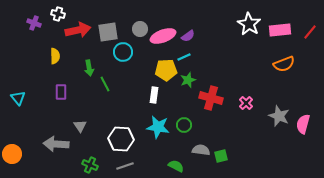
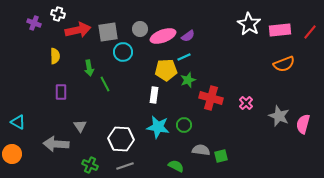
cyan triangle: moved 24 px down; rotated 21 degrees counterclockwise
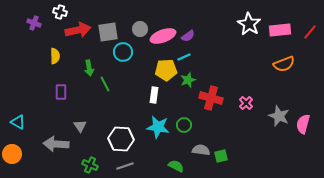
white cross: moved 2 px right, 2 px up
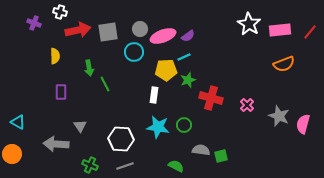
cyan circle: moved 11 px right
pink cross: moved 1 px right, 2 px down
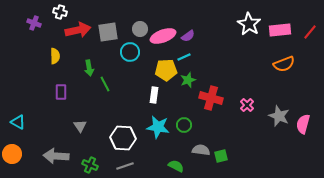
cyan circle: moved 4 px left
white hexagon: moved 2 px right, 1 px up
gray arrow: moved 12 px down
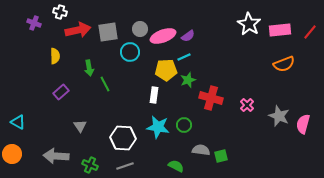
purple rectangle: rotated 49 degrees clockwise
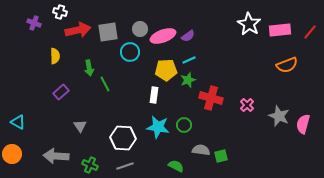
cyan line: moved 5 px right, 3 px down
orange semicircle: moved 3 px right, 1 px down
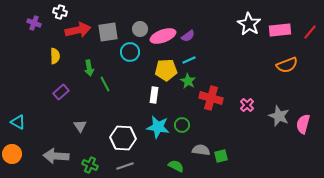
green star: moved 1 px down; rotated 21 degrees counterclockwise
green circle: moved 2 px left
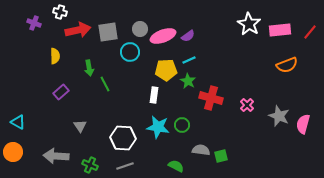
orange circle: moved 1 px right, 2 px up
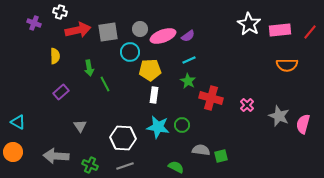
orange semicircle: rotated 20 degrees clockwise
yellow pentagon: moved 16 px left
green semicircle: moved 1 px down
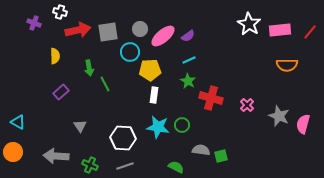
pink ellipse: rotated 20 degrees counterclockwise
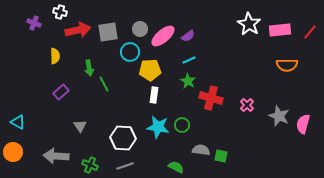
green line: moved 1 px left
green square: rotated 24 degrees clockwise
